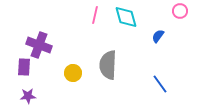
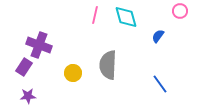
purple rectangle: rotated 30 degrees clockwise
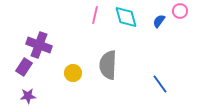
blue semicircle: moved 1 px right, 15 px up
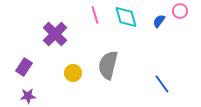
pink line: rotated 30 degrees counterclockwise
purple cross: moved 16 px right, 11 px up; rotated 25 degrees clockwise
gray semicircle: rotated 12 degrees clockwise
blue line: moved 2 px right
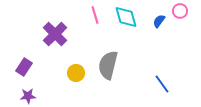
yellow circle: moved 3 px right
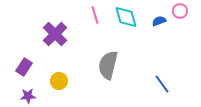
blue semicircle: rotated 32 degrees clockwise
yellow circle: moved 17 px left, 8 px down
